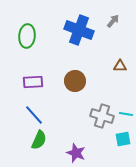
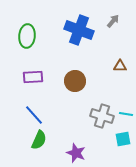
purple rectangle: moved 5 px up
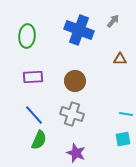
brown triangle: moved 7 px up
gray cross: moved 30 px left, 2 px up
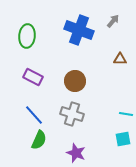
purple rectangle: rotated 30 degrees clockwise
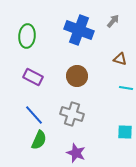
brown triangle: rotated 16 degrees clockwise
brown circle: moved 2 px right, 5 px up
cyan line: moved 26 px up
cyan square: moved 2 px right, 7 px up; rotated 14 degrees clockwise
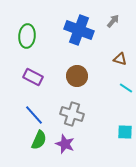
cyan line: rotated 24 degrees clockwise
purple star: moved 11 px left, 9 px up
